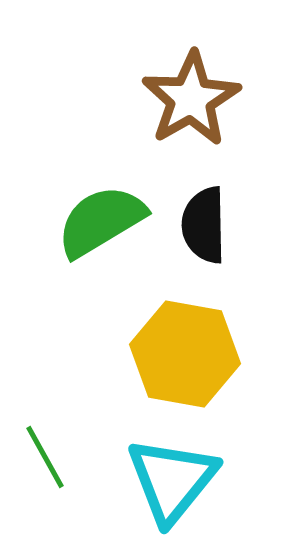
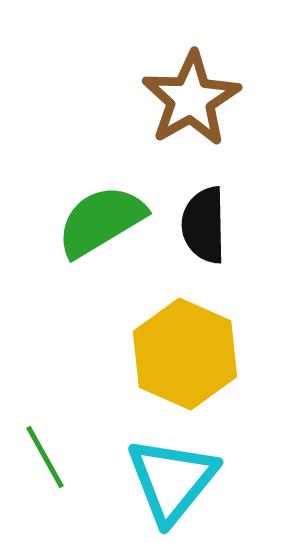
yellow hexagon: rotated 14 degrees clockwise
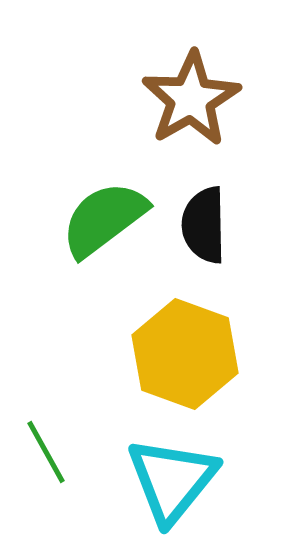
green semicircle: moved 3 px right, 2 px up; rotated 6 degrees counterclockwise
yellow hexagon: rotated 4 degrees counterclockwise
green line: moved 1 px right, 5 px up
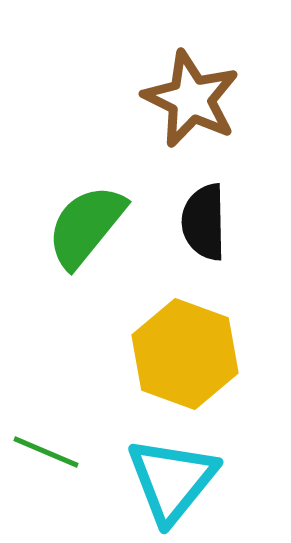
brown star: rotated 16 degrees counterclockwise
green semicircle: moved 18 px left, 7 px down; rotated 14 degrees counterclockwise
black semicircle: moved 3 px up
green line: rotated 38 degrees counterclockwise
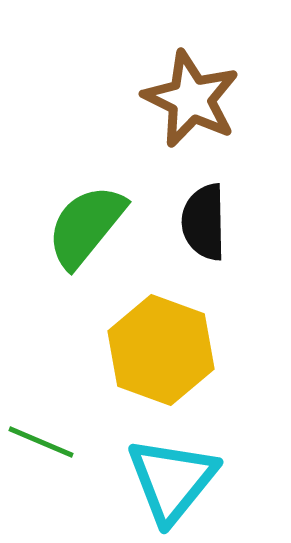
yellow hexagon: moved 24 px left, 4 px up
green line: moved 5 px left, 10 px up
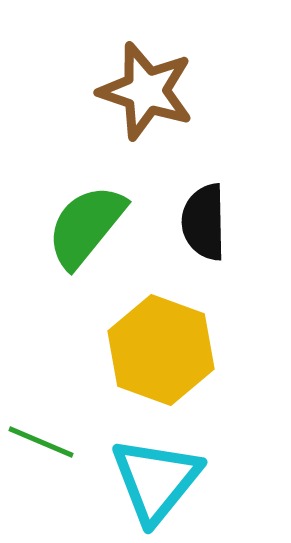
brown star: moved 45 px left, 8 px up; rotated 8 degrees counterclockwise
cyan triangle: moved 16 px left
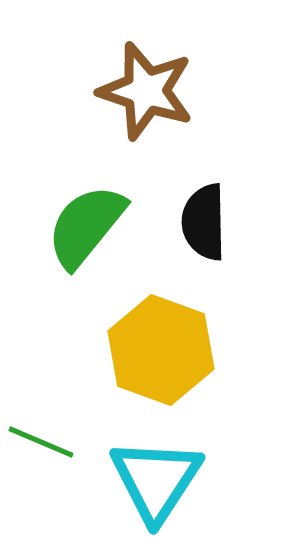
cyan triangle: rotated 6 degrees counterclockwise
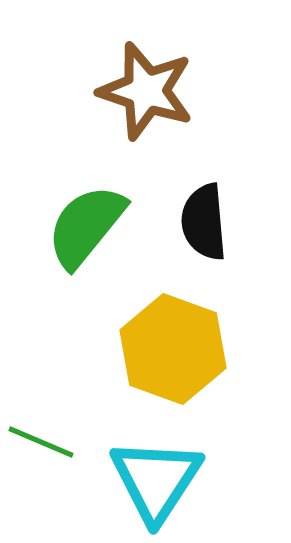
black semicircle: rotated 4 degrees counterclockwise
yellow hexagon: moved 12 px right, 1 px up
